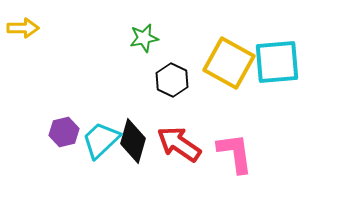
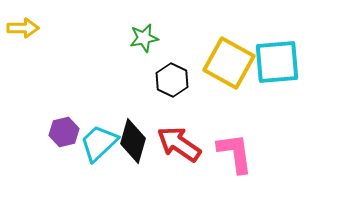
cyan trapezoid: moved 2 px left, 3 px down
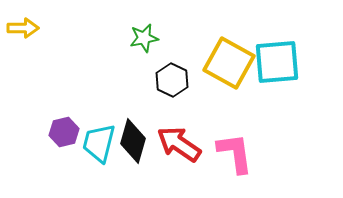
cyan trapezoid: rotated 33 degrees counterclockwise
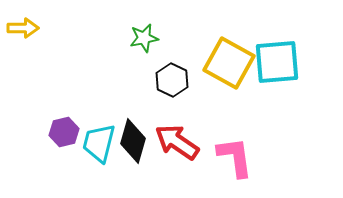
red arrow: moved 2 px left, 2 px up
pink L-shape: moved 4 px down
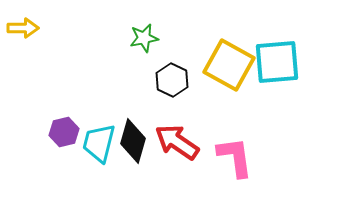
yellow square: moved 2 px down
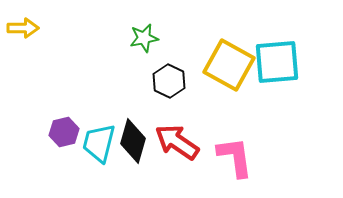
black hexagon: moved 3 px left, 1 px down
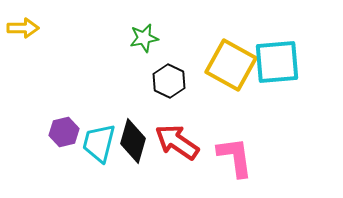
yellow square: moved 2 px right
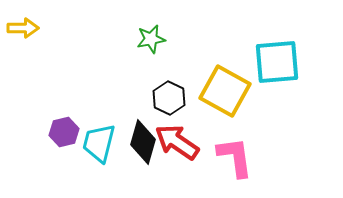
green star: moved 7 px right, 1 px down
yellow square: moved 6 px left, 26 px down
black hexagon: moved 17 px down
black diamond: moved 10 px right, 1 px down
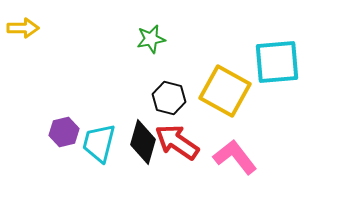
black hexagon: rotated 12 degrees counterclockwise
pink L-shape: rotated 30 degrees counterclockwise
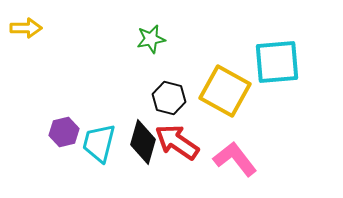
yellow arrow: moved 3 px right
pink L-shape: moved 2 px down
